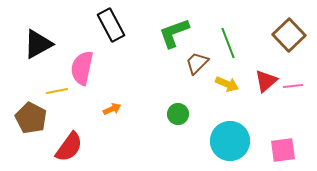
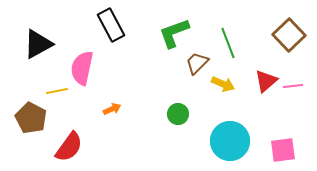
yellow arrow: moved 4 px left
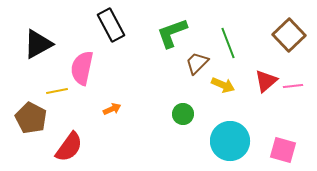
green L-shape: moved 2 px left
yellow arrow: moved 1 px down
green circle: moved 5 px right
pink square: rotated 24 degrees clockwise
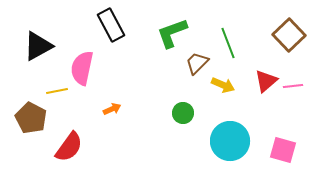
black triangle: moved 2 px down
green circle: moved 1 px up
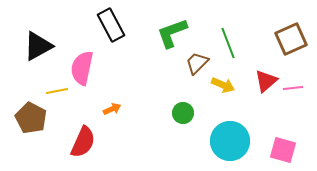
brown square: moved 2 px right, 4 px down; rotated 20 degrees clockwise
pink line: moved 2 px down
red semicircle: moved 14 px right, 5 px up; rotated 12 degrees counterclockwise
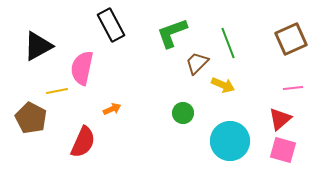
red triangle: moved 14 px right, 38 px down
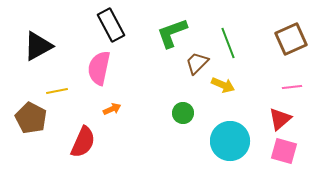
pink semicircle: moved 17 px right
pink line: moved 1 px left, 1 px up
pink square: moved 1 px right, 1 px down
